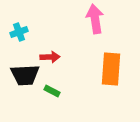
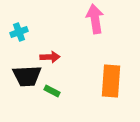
orange rectangle: moved 12 px down
black trapezoid: moved 2 px right, 1 px down
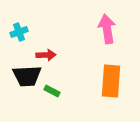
pink arrow: moved 12 px right, 10 px down
red arrow: moved 4 px left, 2 px up
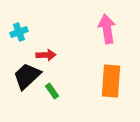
black trapezoid: rotated 140 degrees clockwise
green rectangle: rotated 28 degrees clockwise
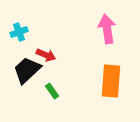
red arrow: rotated 24 degrees clockwise
black trapezoid: moved 6 px up
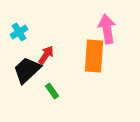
cyan cross: rotated 12 degrees counterclockwise
red arrow: rotated 78 degrees counterclockwise
orange rectangle: moved 17 px left, 25 px up
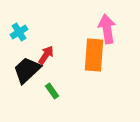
orange rectangle: moved 1 px up
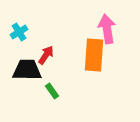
black trapezoid: rotated 44 degrees clockwise
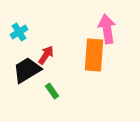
black trapezoid: rotated 32 degrees counterclockwise
